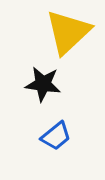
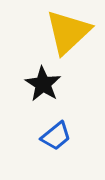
black star: rotated 24 degrees clockwise
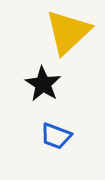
blue trapezoid: rotated 60 degrees clockwise
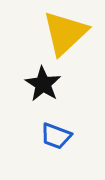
yellow triangle: moved 3 px left, 1 px down
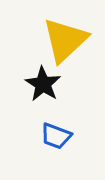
yellow triangle: moved 7 px down
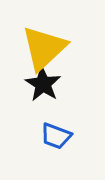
yellow triangle: moved 21 px left, 8 px down
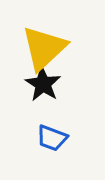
blue trapezoid: moved 4 px left, 2 px down
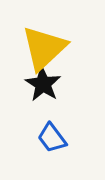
blue trapezoid: rotated 32 degrees clockwise
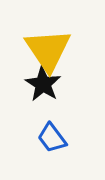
yellow triangle: moved 4 px right, 2 px down; rotated 21 degrees counterclockwise
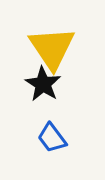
yellow triangle: moved 4 px right, 2 px up
